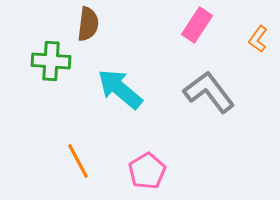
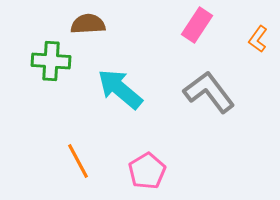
brown semicircle: rotated 100 degrees counterclockwise
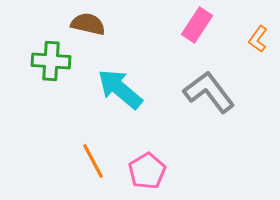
brown semicircle: rotated 16 degrees clockwise
orange line: moved 15 px right
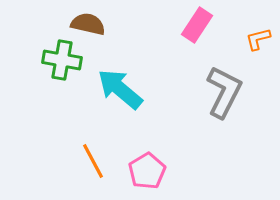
orange L-shape: rotated 40 degrees clockwise
green cross: moved 11 px right, 1 px up; rotated 6 degrees clockwise
gray L-shape: moved 15 px right; rotated 64 degrees clockwise
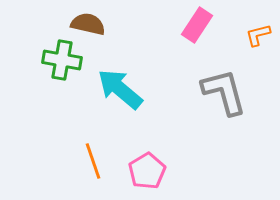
orange L-shape: moved 4 px up
gray L-shape: rotated 42 degrees counterclockwise
orange line: rotated 9 degrees clockwise
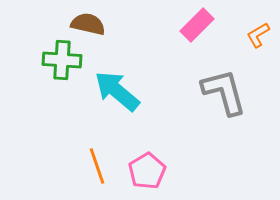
pink rectangle: rotated 12 degrees clockwise
orange L-shape: rotated 16 degrees counterclockwise
green cross: rotated 6 degrees counterclockwise
cyan arrow: moved 3 px left, 2 px down
orange line: moved 4 px right, 5 px down
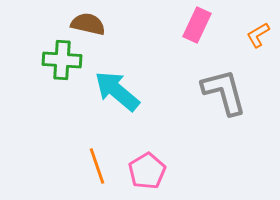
pink rectangle: rotated 20 degrees counterclockwise
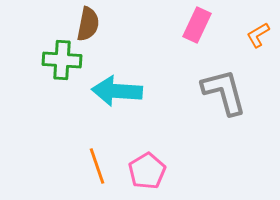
brown semicircle: rotated 88 degrees clockwise
cyan arrow: rotated 36 degrees counterclockwise
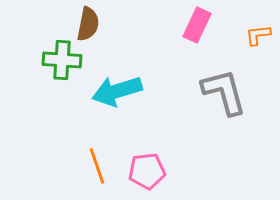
orange L-shape: rotated 24 degrees clockwise
cyan arrow: rotated 21 degrees counterclockwise
pink pentagon: rotated 24 degrees clockwise
